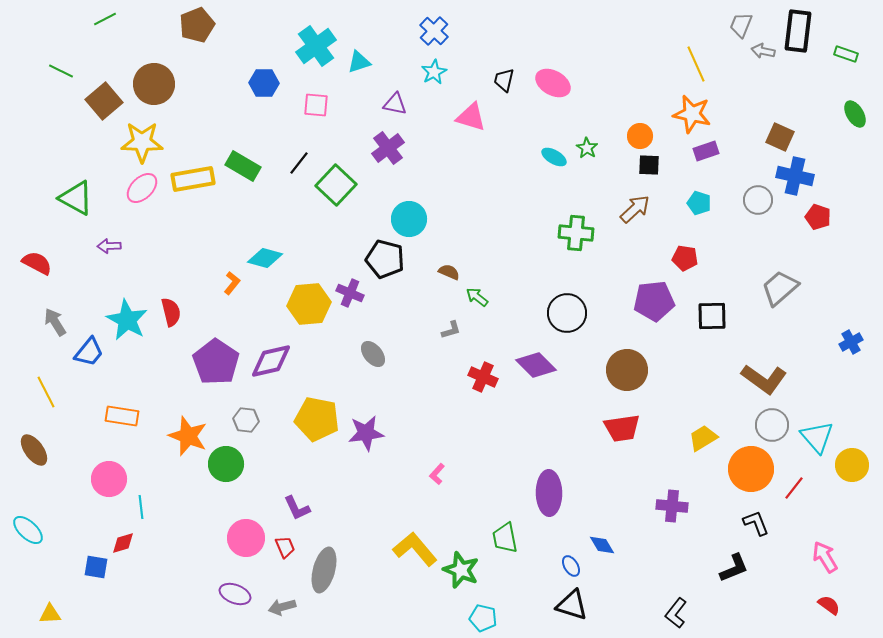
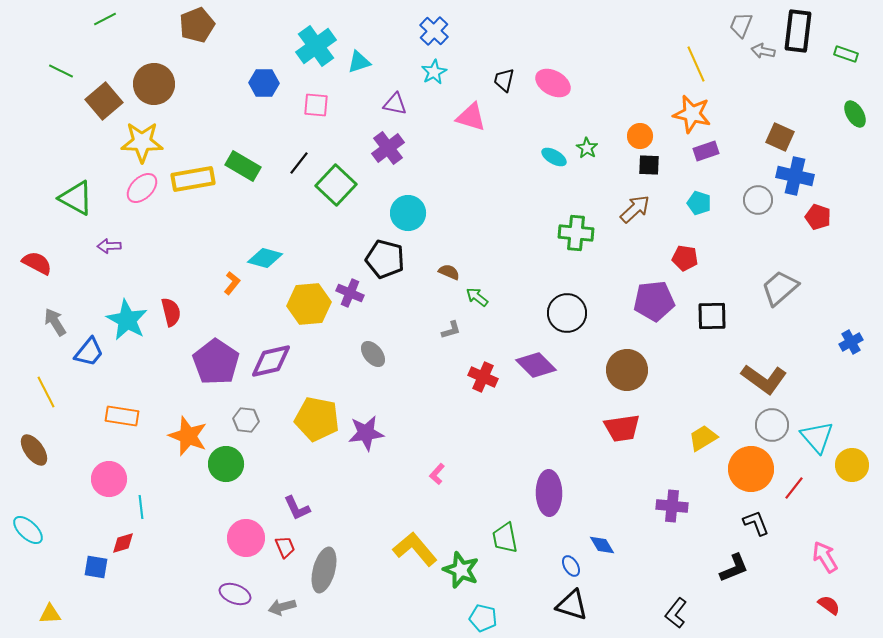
cyan circle at (409, 219): moved 1 px left, 6 px up
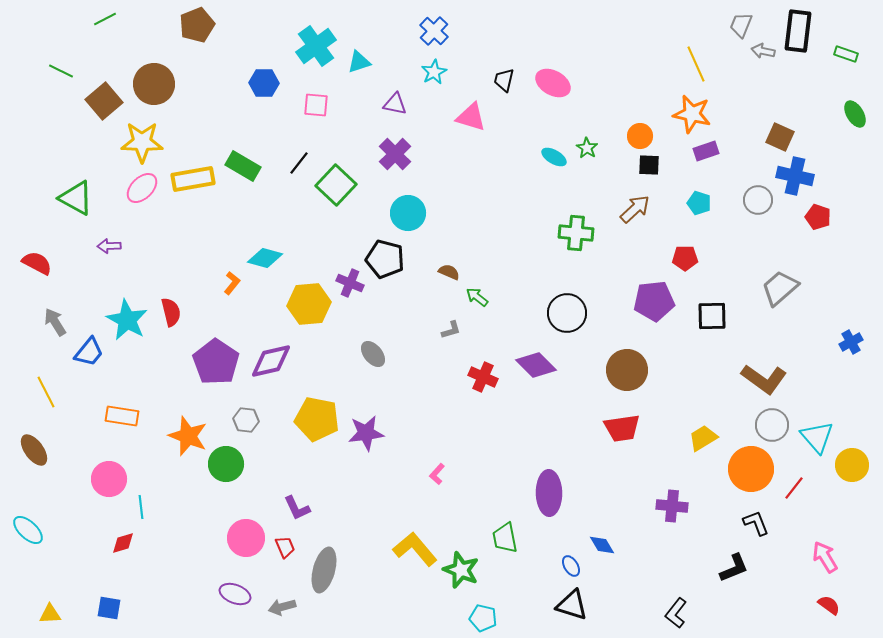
purple cross at (388, 148): moved 7 px right, 6 px down; rotated 8 degrees counterclockwise
red pentagon at (685, 258): rotated 10 degrees counterclockwise
purple cross at (350, 293): moved 10 px up
blue square at (96, 567): moved 13 px right, 41 px down
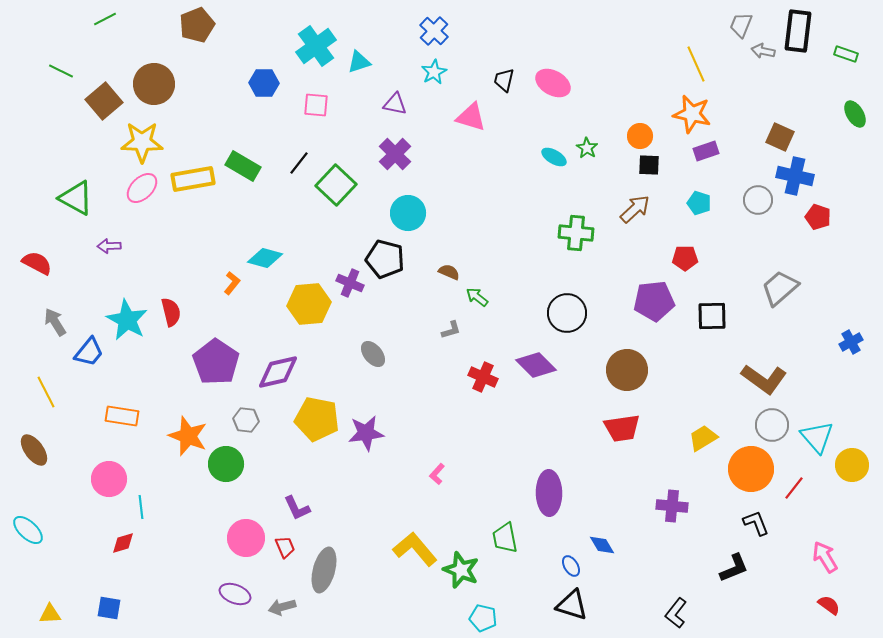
purple diamond at (271, 361): moved 7 px right, 11 px down
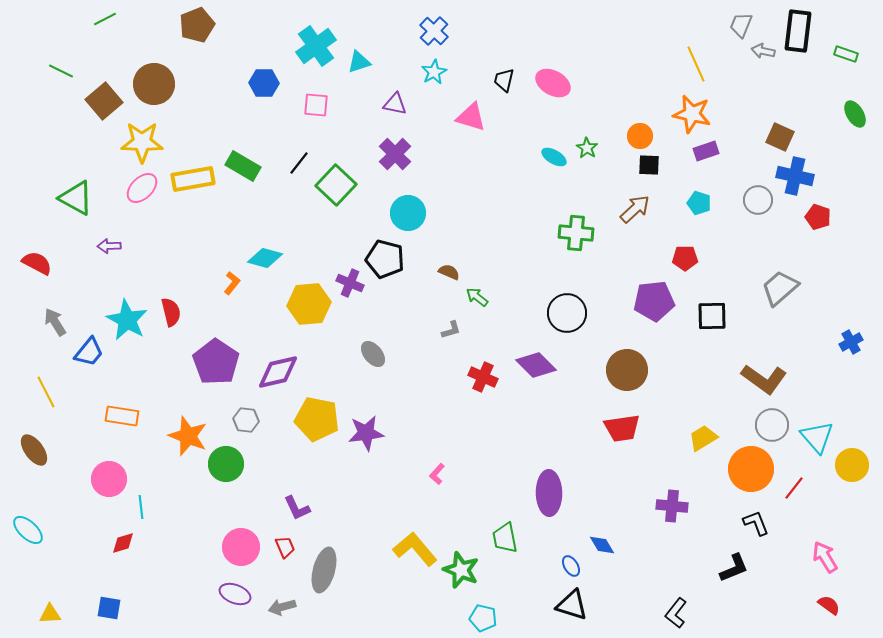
pink circle at (246, 538): moved 5 px left, 9 px down
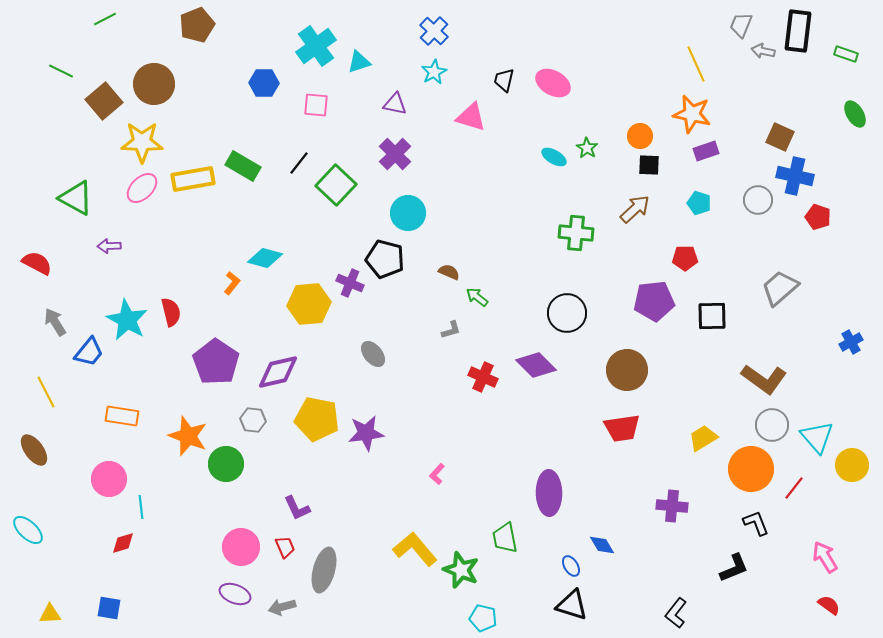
gray hexagon at (246, 420): moved 7 px right
